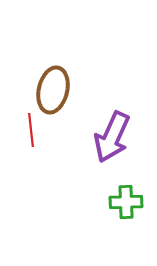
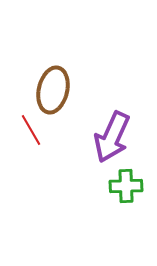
red line: rotated 24 degrees counterclockwise
green cross: moved 16 px up
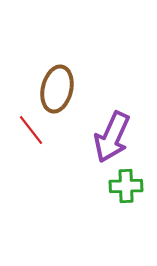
brown ellipse: moved 4 px right, 1 px up
red line: rotated 8 degrees counterclockwise
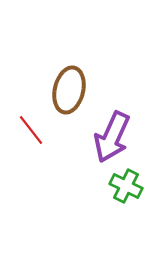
brown ellipse: moved 12 px right, 1 px down
green cross: rotated 28 degrees clockwise
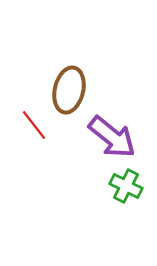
red line: moved 3 px right, 5 px up
purple arrow: rotated 75 degrees counterclockwise
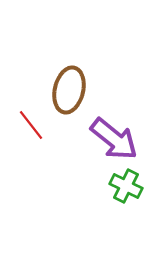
red line: moved 3 px left
purple arrow: moved 2 px right, 2 px down
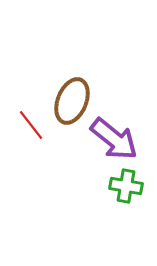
brown ellipse: moved 3 px right, 11 px down; rotated 9 degrees clockwise
green cross: rotated 16 degrees counterclockwise
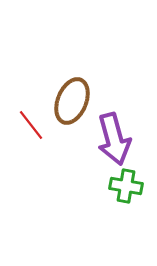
purple arrow: rotated 36 degrees clockwise
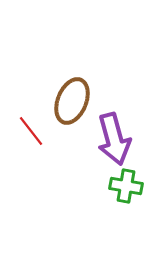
red line: moved 6 px down
